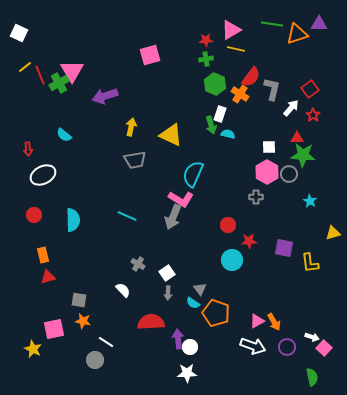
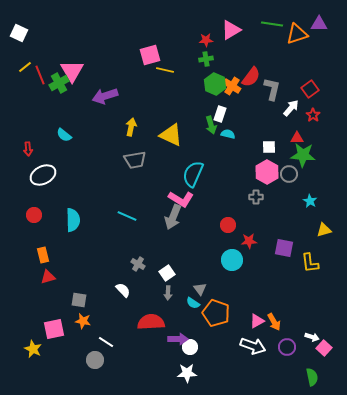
yellow line at (236, 49): moved 71 px left, 21 px down
orange cross at (240, 94): moved 8 px left, 8 px up
yellow triangle at (333, 233): moved 9 px left, 3 px up
purple arrow at (178, 339): rotated 96 degrees clockwise
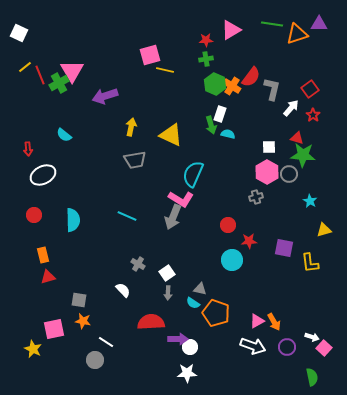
red triangle at (297, 138): rotated 16 degrees clockwise
gray cross at (256, 197): rotated 16 degrees counterclockwise
gray triangle at (200, 289): rotated 40 degrees counterclockwise
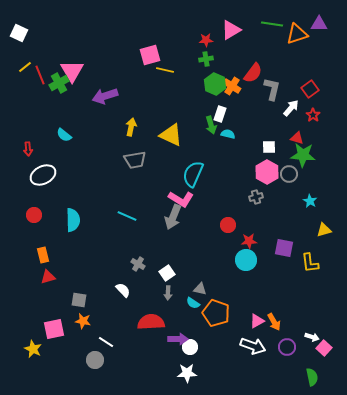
red semicircle at (251, 77): moved 2 px right, 4 px up
cyan circle at (232, 260): moved 14 px right
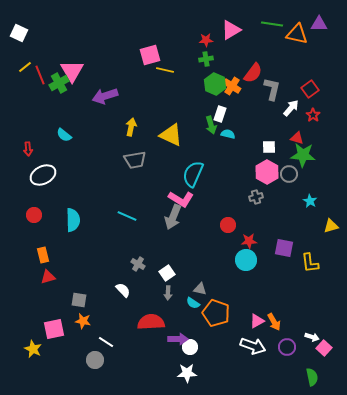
orange triangle at (297, 34): rotated 30 degrees clockwise
yellow triangle at (324, 230): moved 7 px right, 4 px up
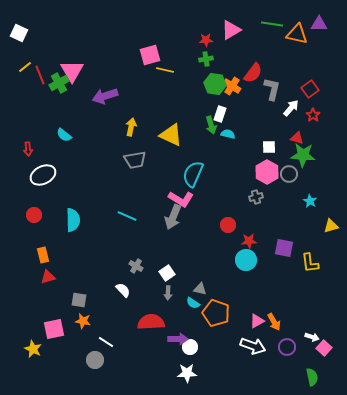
green hexagon at (215, 84): rotated 15 degrees counterclockwise
gray cross at (138, 264): moved 2 px left, 2 px down
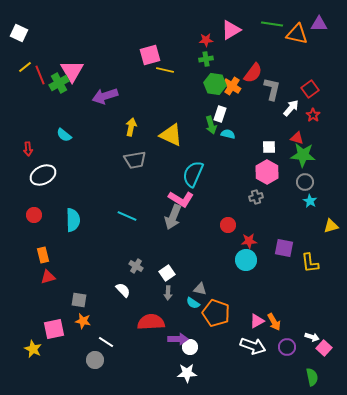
gray circle at (289, 174): moved 16 px right, 8 px down
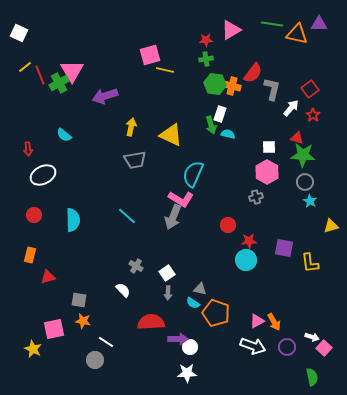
orange cross at (232, 86): rotated 18 degrees counterclockwise
cyan line at (127, 216): rotated 18 degrees clockwise
orange rectangle at (43, 255): moved 13 px left; rotated 28 degrees clockwise
